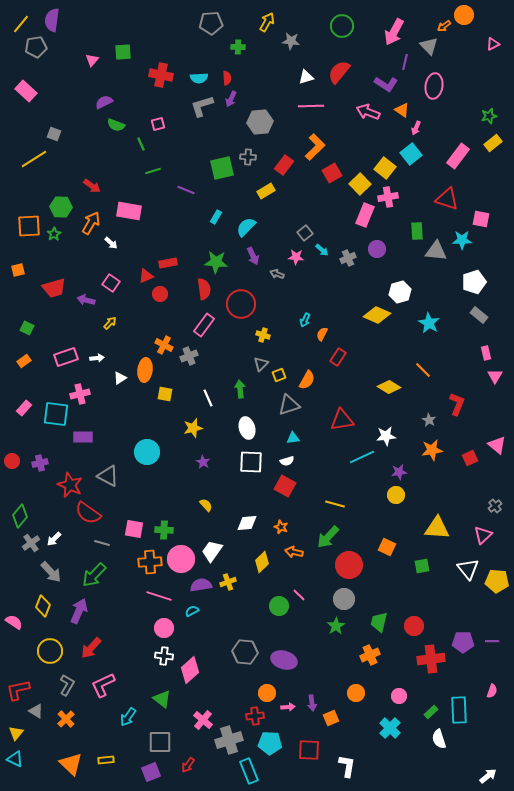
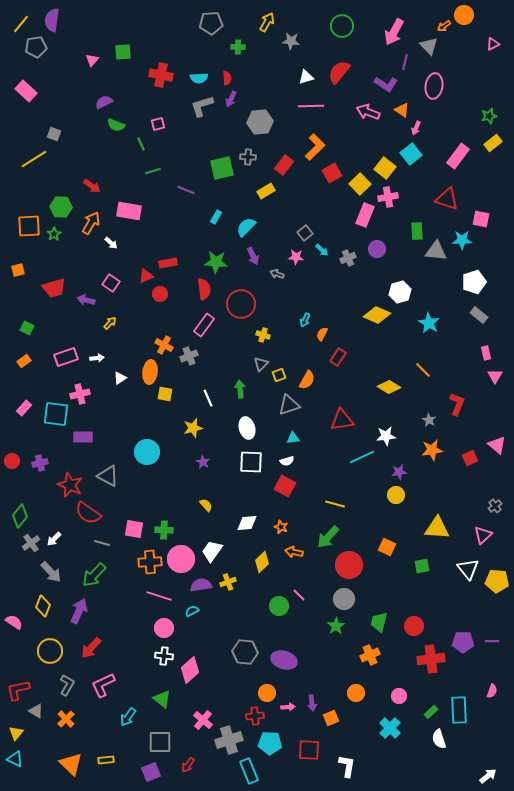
orange ellipse at (145, 370): moved 5 px right, 2 px down
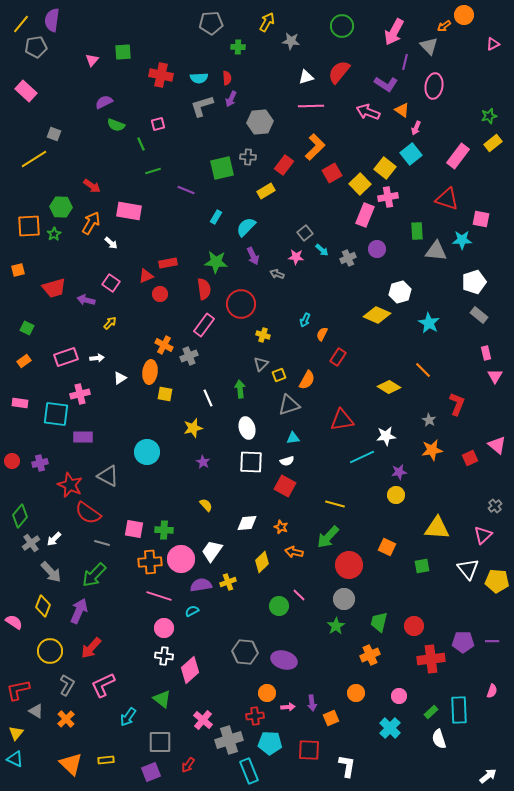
pink rectangle at (24, 408): moved 4 px left, 5 px up; rotated 56 degrees clockwise
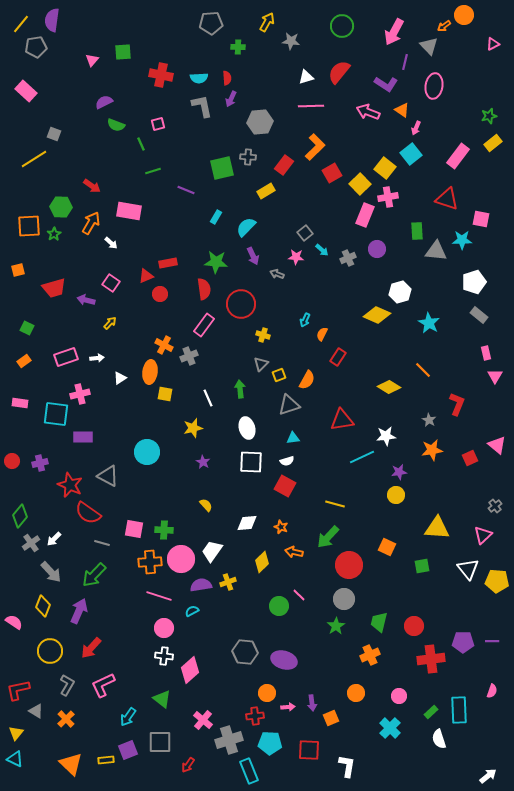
gray L-shape at (202, 106): rotated 95 degrees clockwise
purple square at (151, 772): moved 23 px left, 22 px up
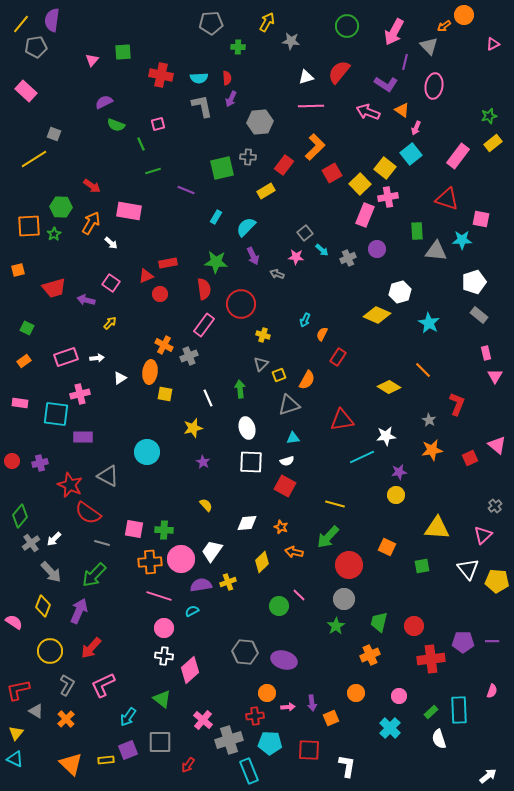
green circle at (342, 26): moved 5 px right
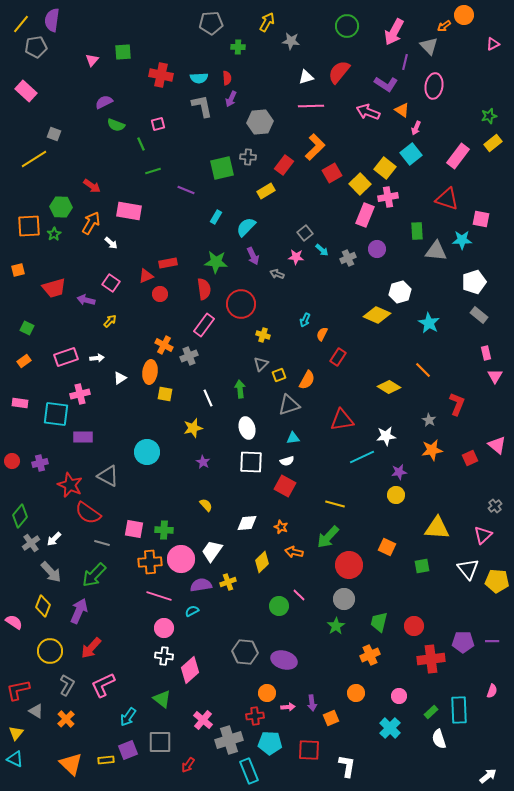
yellow arrow at (110, 323): moved 2 px up
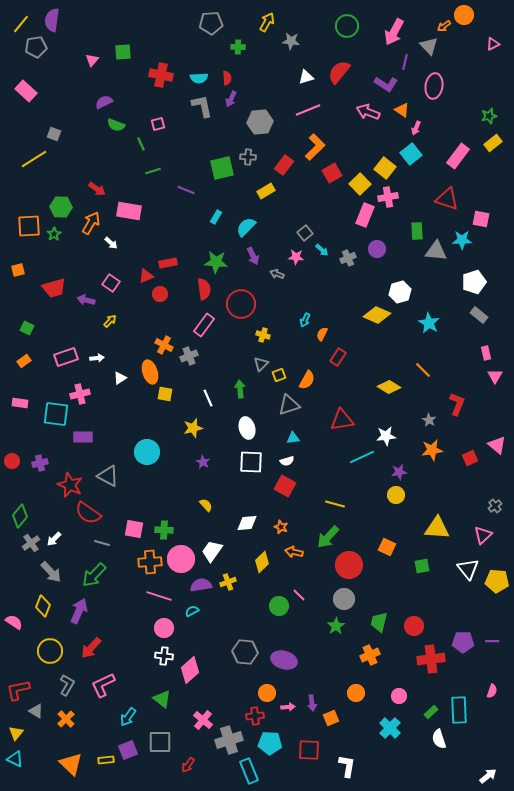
pink line at (311, 106): moved 3 px left, 4 px down; rotated 20 degrees counterclockwise
red arrow at (92, 186): moved 5 px right, 3 px down
orange ellipse at (150, 372): rotated 25 degrees counterclockwise
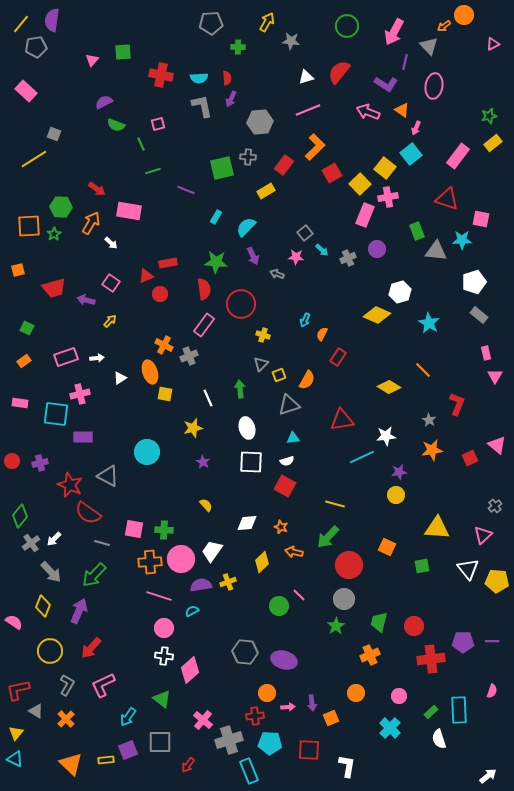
green rectangle at (417, 231): rotated 18 degrees counterclockwise
